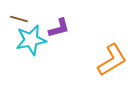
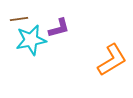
brown line: rotated 24 degrees counterclockwise
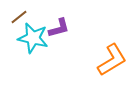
brown line: moved 2 px up; rotated 30 degrees counterclockwise
cyan star: moved 2 px right, 2 px up; rotated 24 degrees clockwise
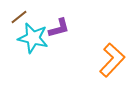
orange L-shape: rotated 16 degrees counterclockwise
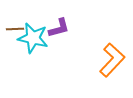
brown line: moved 4 px left, 12 px down; rotated 36 degrees clockwise
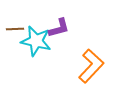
cyan star: moved 3 px right, 3 px down
orange L-shape: moved 21 px left, 6 px down
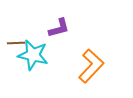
brown line: moved 1 px right, 14 px down
cyan star: moved 3 px left, 14 px down
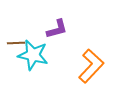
purple L-shape: moved 2 px left, 1 px down
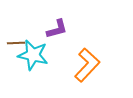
orange L-shape: moved 4 px left, 1 px up
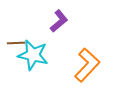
purple L-shape: moved 2 px right, 8 px up; rotated 25 degrees counterclockwise
